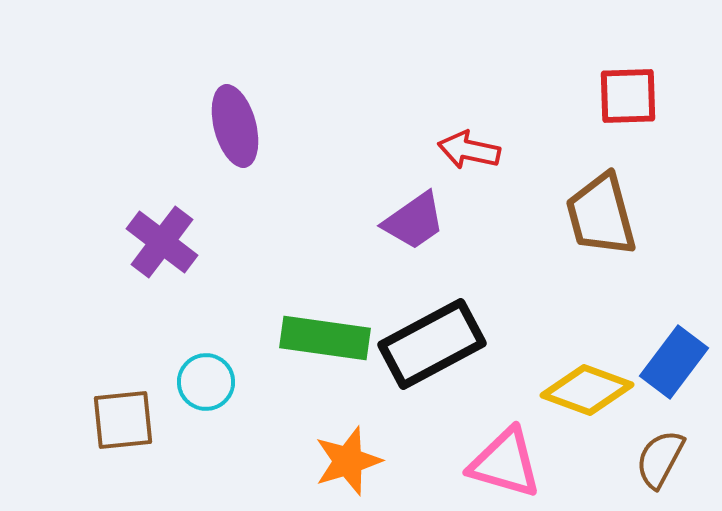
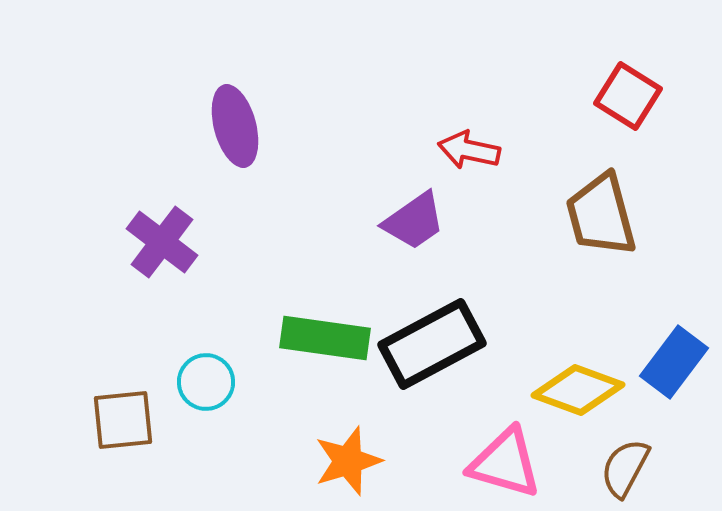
red square: rotated 34 degrees clockwise
yellow diamond: moved 9 px left
brown semicircle: moved 35 px left, 9 px down
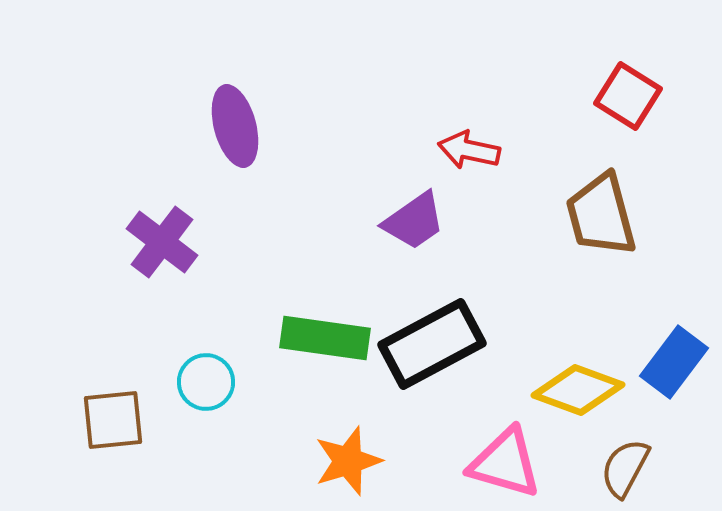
brown square: moved 10 px left
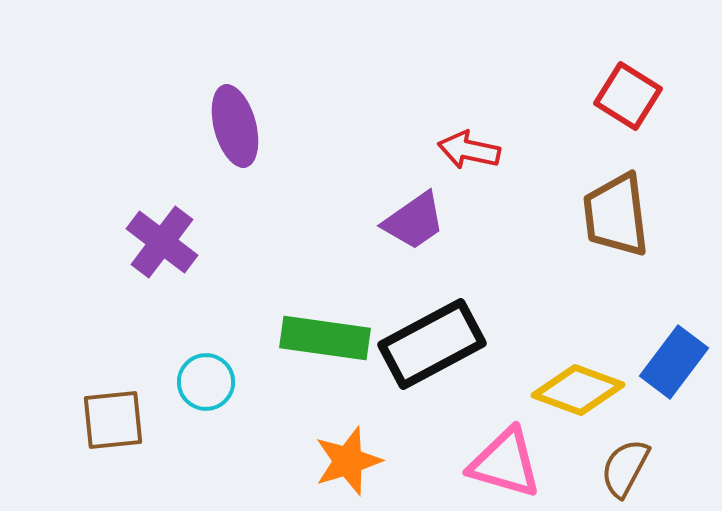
brown trapezoid: moved 15 px right; rotated 8 degrees clockwise
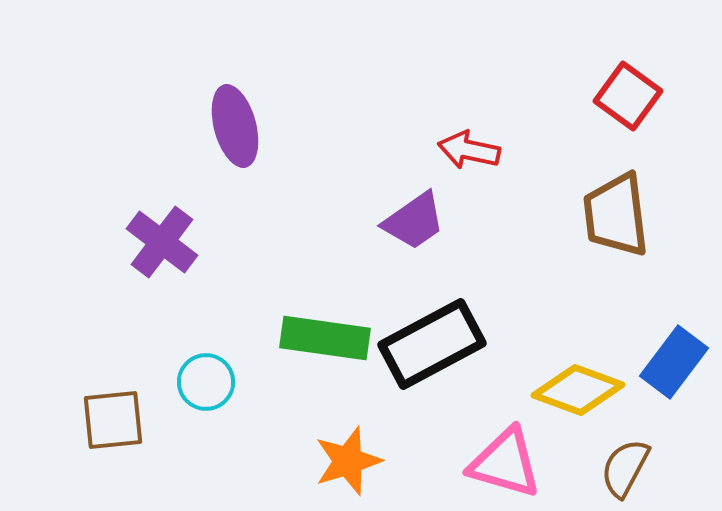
red square: rotated 4 degrees clockwise
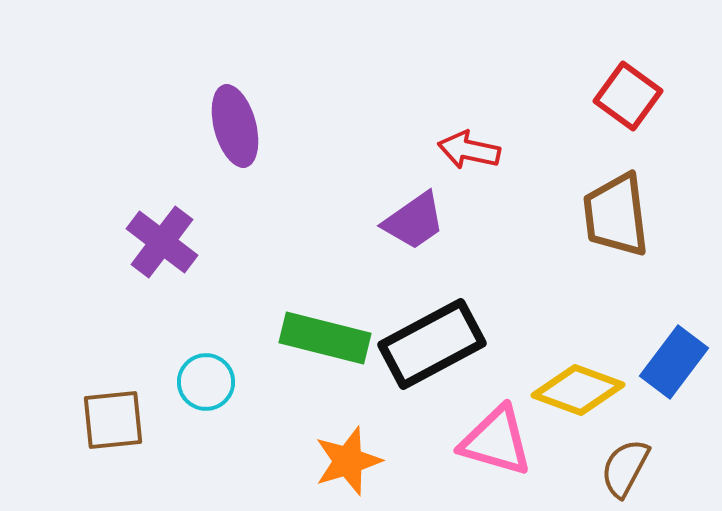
green rectangle: rotated 6 degrees clockwise
pink triangle: moved 9 px left, 22 px up
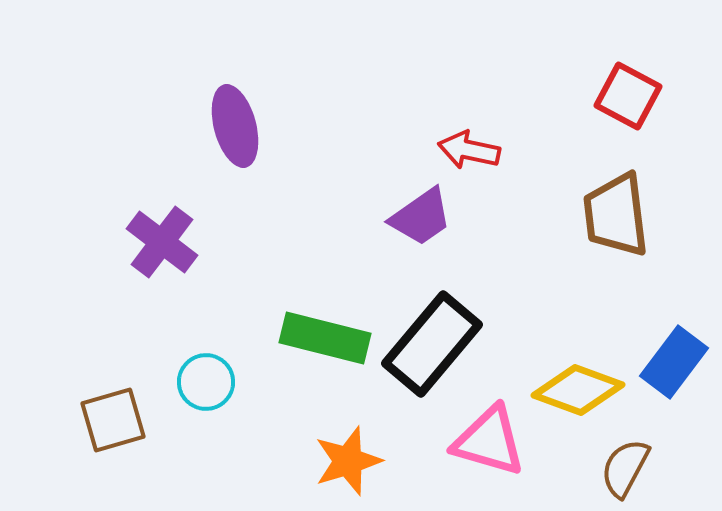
red square: rotated 8 degrees counterclockwise
purple trapezoid: moved 7 px right, 4 px up
black rectangle: rotated 22 degrees counterclockwise
brown square: rotated 10 degrees counterclockwise
pink triangle: moved 7 px left
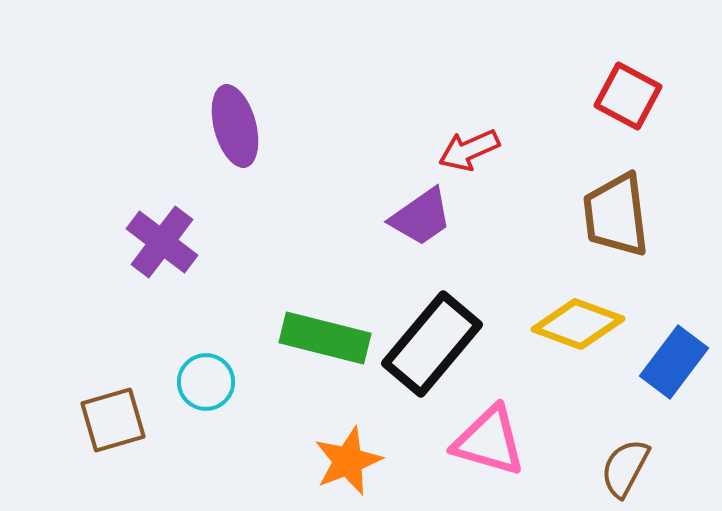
red arrow: rotated 36 degrees counterclockwise
yellow diamond: moved 66 px up
orange star: rotated 4 degrees counterclockwise
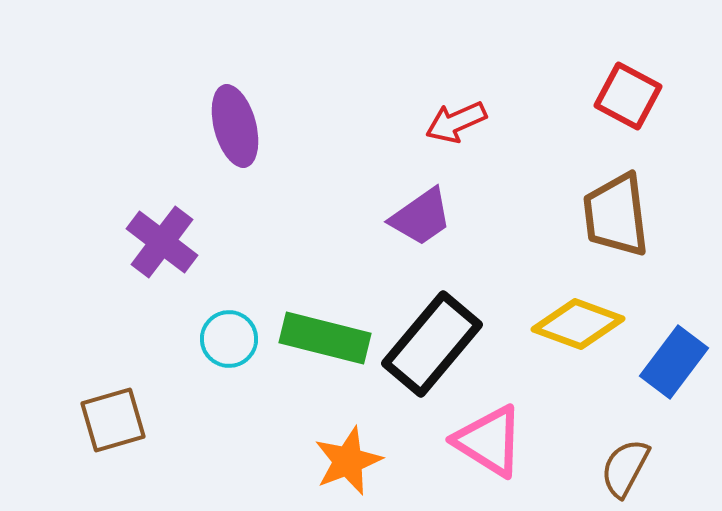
red arrow: moved 13 px left, 28 px up
cyan circle: moved 23 px right, 43 px up
pink triangle: rotated 16 degrees clockwise
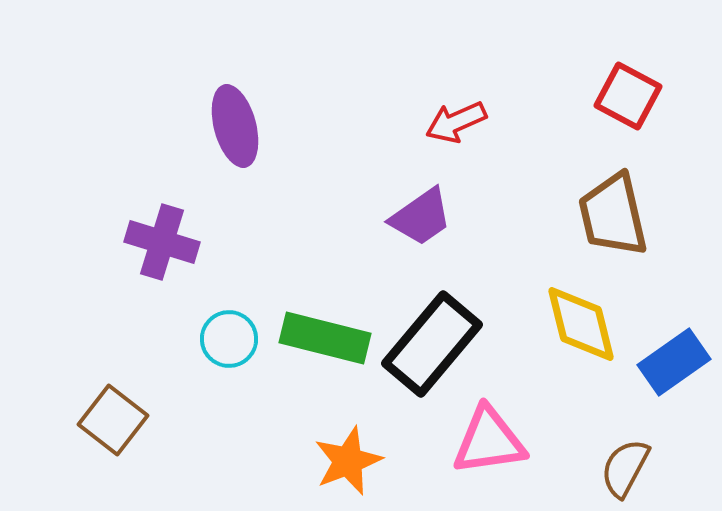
brown trapezoid: moved 3 px left; rotated 6 degrees counterclockwise
purple cross: rotated 20 degrees counterclockwise
yellow diamond: moved 3 px right; rotated 56 degrees clockwise
blue rectangle: rotated 18 degrees clockwise
brown square: rotated 36 degrees counterclockwise
pink triangle: rotated 40 degrees counterclockwise
